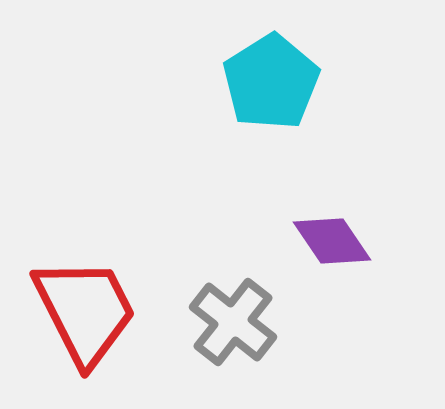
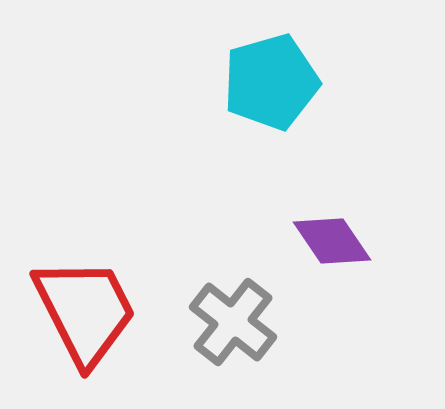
cyan pentagon: rotated 16 degrees clockwise
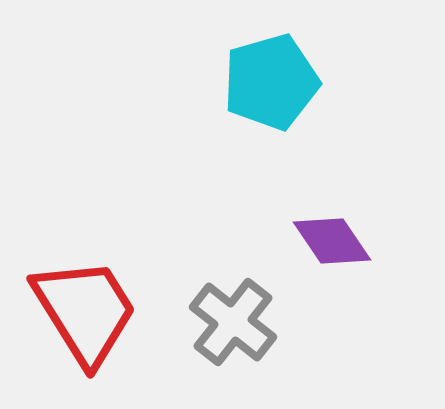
red trapezoid: rotated 5 degrees counterclockwise
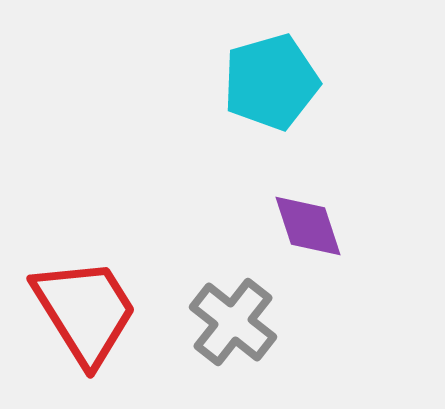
purple diamond: moved 24 px left, 15 px up; rotated 16 degrees clockwise
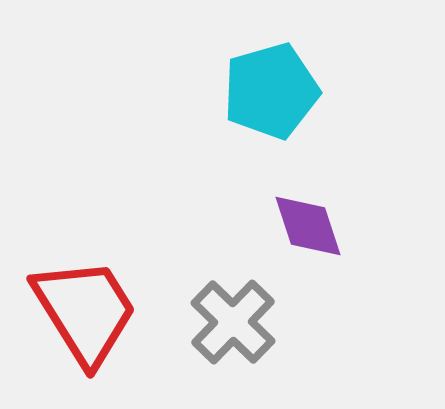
cyan pentagon: moved 9 px down
gray cross: rotated 6 degrees clockwise
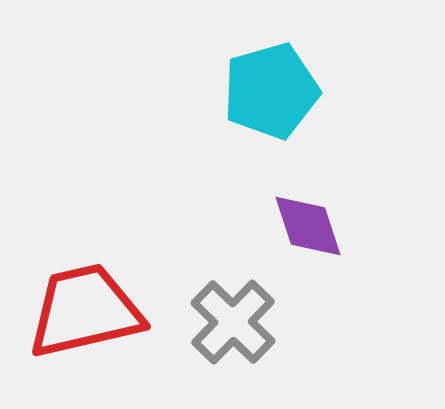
red trapezoid: rotated 71 degrees counterclockwise
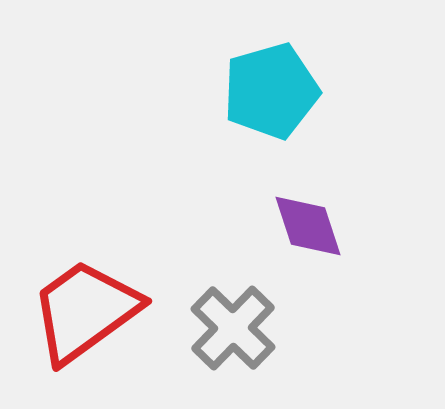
red trapezoid: rotated 23 degrees counterclockwise
gray cross: moved 6 px down
